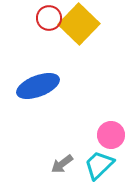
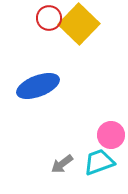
cyan trapezoid: moved 3 px up; rotated 24 degrees clockwise
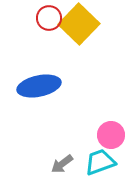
blue ellipse: moved 1 px right; rotated 9 degrees clockwise
cyan trapezoid: moved 1 px right
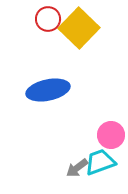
red circle: moved 1 px left, 1 px down
yellow square: moved 4 px down
blue ellipse: moved 9 px right, 4 px down
gray arrow: moved 15 px right, 4 px down
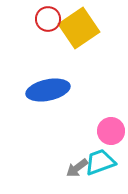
yellow square: rotated 12 degrees clockwise
pink circle: moved 4 px up
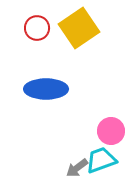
red circle: moved 11 px left, 9 px down
blue ellipse: moved 2 px left, 1 px up; rotated 12 degrees clockwise
cyan trapezoid: moved 1 px right, 2 px up
